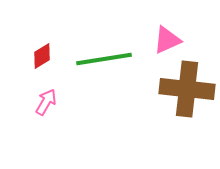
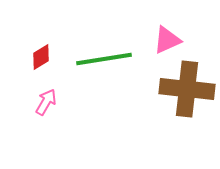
red diamond: moved 1 px left, 1 px down
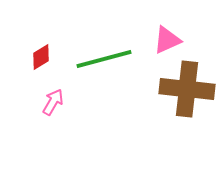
green line: rotated 6 degrees counterclockwise
pink arrow: moved 7 px right
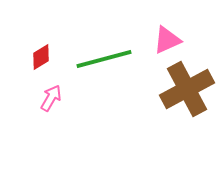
brown cross: rotated 34 degrees counterclockwise
pink arrow: moved 2 px left, 4 px up
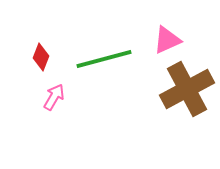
red diamond: rotated 36 degrees counterclockwise
pink arrow: moved 3 px right, 1 px up
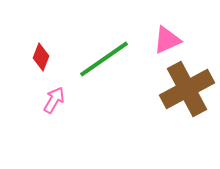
green line: rotated 20 degrees counterclockwise
pink arrow: moved 3 px down
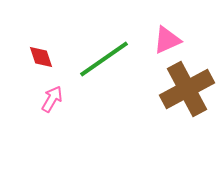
red diamond: rotated 40 degrees counterclockwise
pink arrow: moved 2 px left, 1 px up
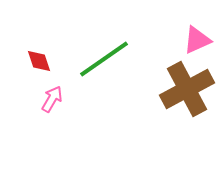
pink triangle: moved 30 px right
red diamond: moved 2 px left, 4 px down
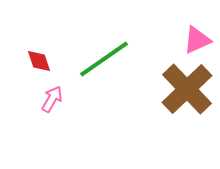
brown cross: rotated 16 degrees counterclockwise
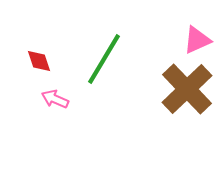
green line: rotated 24 degrees counterclockwise
pink arrow: moved 3 px right; rotated 96 degrees counterclockwise
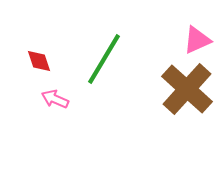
brown cross: rotated 4 degrees counterclockwise
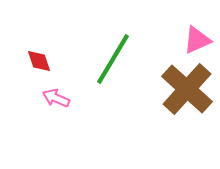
green line: moved 9 px right
pink arrow: moved 1 px right, 1 px up
